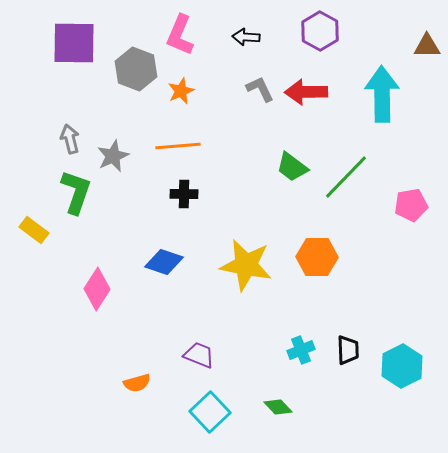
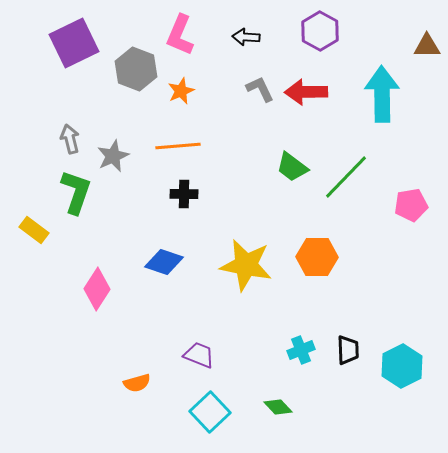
purple square: rotated 27 degrees counterclockwise
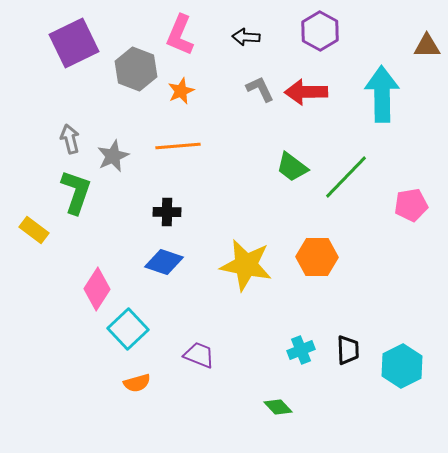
black cross: moved 17 px left, 18 px down
cyan square: moved 82 px left, 83 px up
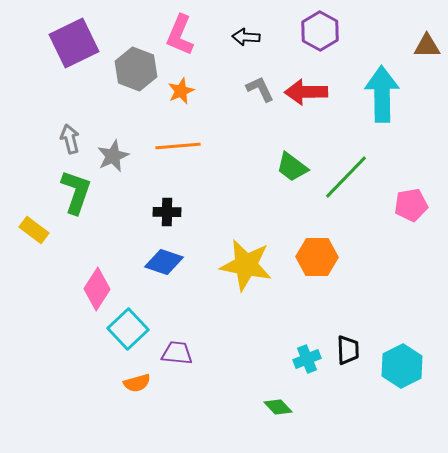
cyan cross: moved 6 px right, 9 px down
purple trapezoid: moved 22 px left, 2 px up; rotated 16 degrees counterclockwise
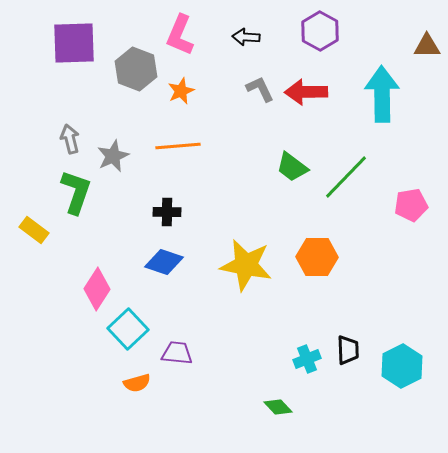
purple square: rotated 24 degrees clockwise
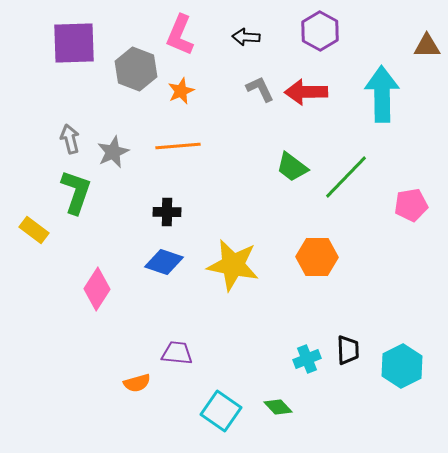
gray star: moved 4 px up
yellow star: moved 13 px left
cyan square: moved 93 px right, 82 px down; rotated 12 degrees counterclockwise
